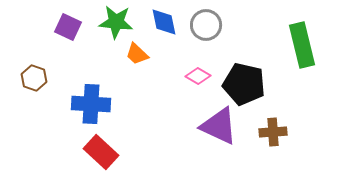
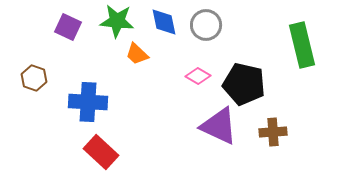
green star: moved 1 px right, 1 px up
blue cross: moved 3 px left, 2 px up
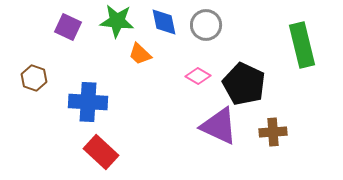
orange trapezoid: moved 3 px right
black pentagon: rotated 12 degrees clockwise
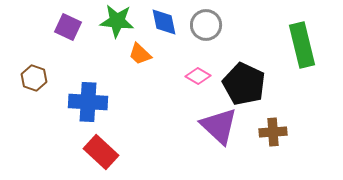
purple triangle: rotated 18 degrees clockwise
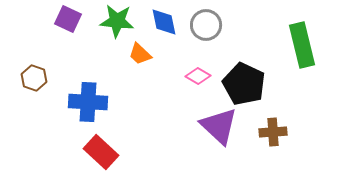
purple square: moved 8 px up
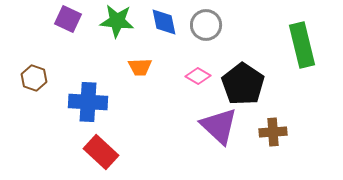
orange trapezoid: moved 13 px down; rotated 45 degrees counterclockwise
black pentagon: moved 1 px left; rotated 9 degrees clockwise
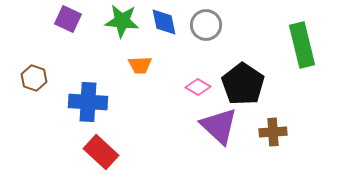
green star: moved 5 px right
orange trapezoid: moved 2 px up
pink diamond: moved 11 px down
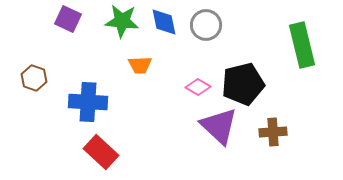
black pentagon: rotated 24 degrees clockwise
